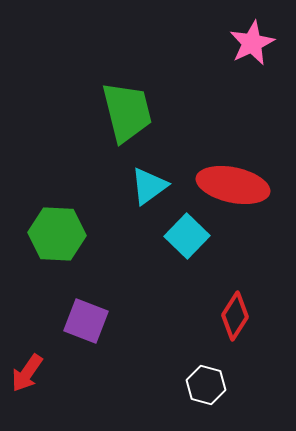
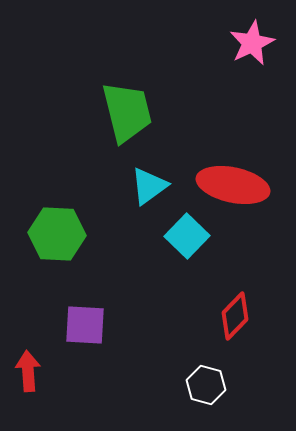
red diamond: rotated 12 degrees clockwise
purple square: moved 1 px left, 4 px down; rotated 18 degrees counterclockwise
red arrow: moved 1 px right, 2 px up; rotated 141 degrees clockwise
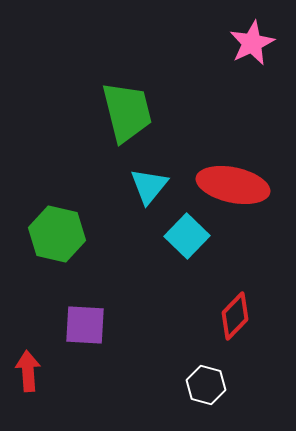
cyan triangle: rotated 15 degrees counterclockwise
green hexagon: rotated 10 degrees clockwise
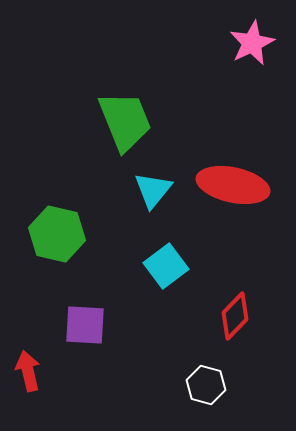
green trapezoid: moved 2 px left, 9 px down; rotated 8 degrees counterclockwise
cyan triangle: moved 4 px right, 4 px down
cyan square: moved 21 px left, 30 px down; rotated 9 degrees clockwise
red arrow: rotated 9 degrees counterclockwise
